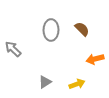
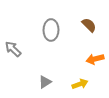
brown semicircle: moved 7 px right, 4 px up
yellow arrow: moved 3 px right
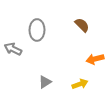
brown semicircle: moved 7 px left
gray ellipse: moved 14 px left
gray arrow: rotated 18 degrees counterclockwise
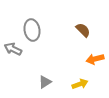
brown semicircle: moved 1 px right, 5 px down
gray ellipse: moved 5 px left; rotated 10 degrees counterclockwise
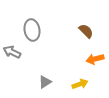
brown semicircle: moved 3 px right, 1 px down
gray arrow: moved 1 px left, 3 px down
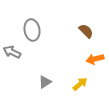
yellow arrow: rotated 21 degrees counterclockwise
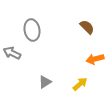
brown semicircle: moved 1 px right, 4 px up
gray arrow: moved 1 px down
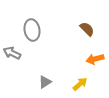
brown semicircle: moved 2 px down
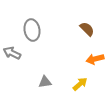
gray triangle: rotated 24 degrees clockwise
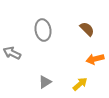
gray ellipse: moved 11 px right
gray triangle: rotated 24 degrees counterclockwise
